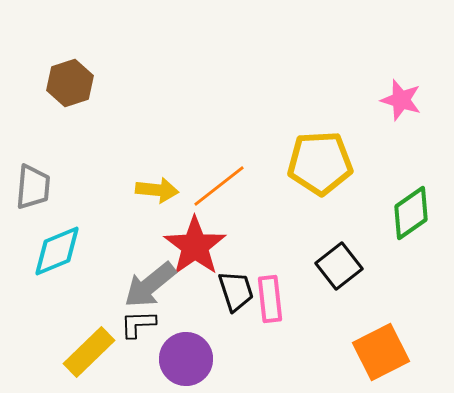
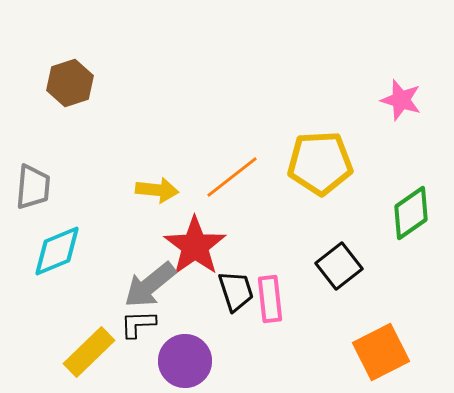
orange line: moved 13 px right, 9 px up
purple circle: moved 1 px left, 2 px down
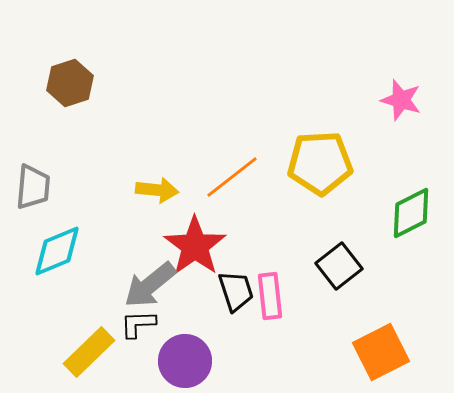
green diamond: rotated 8 degrees clockwise
pink rectangle: moved 3 px up
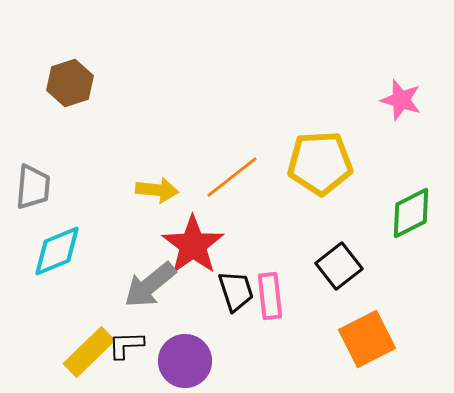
red star: moved 2 px left, 1 px up
black L-shape: moved 12 px left, 21 px down
orange square: moved 14 px left, 13 px up
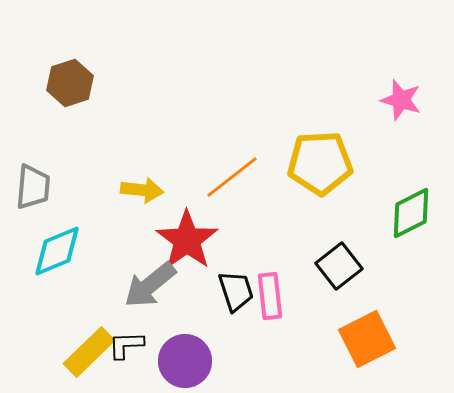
yellow arrow: moved 15 px left
red star: moved 6 px left, 5 px up
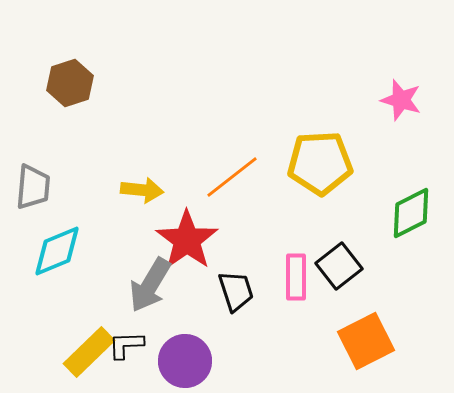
gray arrow: rotated 20 degrees counterclockwise
pink rectangle: moved 26 px right, 19 px up; rotated 6 degrees clockwise
orange square: moved 1 px left, 2 px down
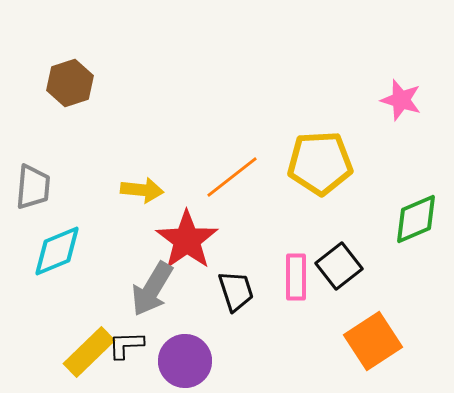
green diamond: moved 5 px right, 6 px down; rotated 4 degrees clockwise
gray arrow: moved 2 px right, 4 px down
orange square: moved 7 px right; rotated 6 degrees counterclockwise
